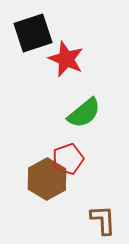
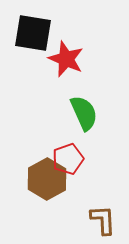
black square: rotated 27 degrees clockwise
green semicircle: rotated 75 degrees counterclockwise
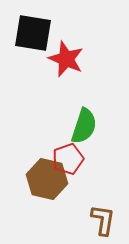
green semicircle: moved 13 px down; rotated 42 degrees clockwise
brown hexagon: rotated 18 degrees counterclockwise
brown L-shape: rotated 12 degrees clockwise
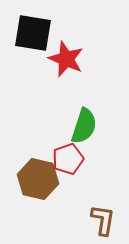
brown hexagon: moved 9 px left
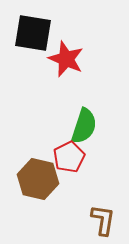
red pentagon: moved 1 px right, 2 px up; rotated 8 degrees counterclockwise
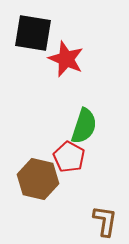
red pentagon: rotated 16 degrees counterclockwise
brown L-shape: moved 2 px right, 1 px down
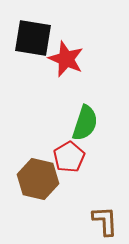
black square: moved 5 px down
green semicircle: moved 1 px right, 3 px up
red pentagon: rotated 12 degrees clockwise
brown L-shape: rotated 12 degrees counterclockwise
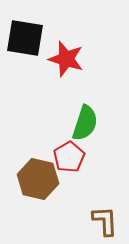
black square: moved 8 px left
red star: rotated 6 degrees counterclockwise
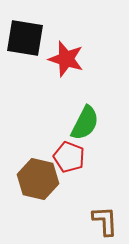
green semicircle: rotated 9 degrees clockwise
red pentagon: rotated 20 degrees counterclockwise
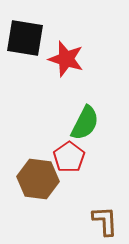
red pentagon: rotated 16 degrees clockwise
brown hexagon: rotated 6 degrees counterclockwise
